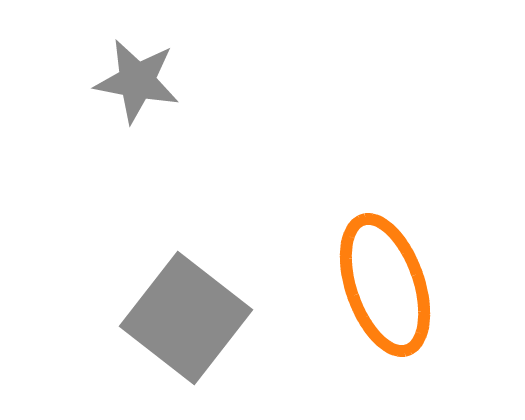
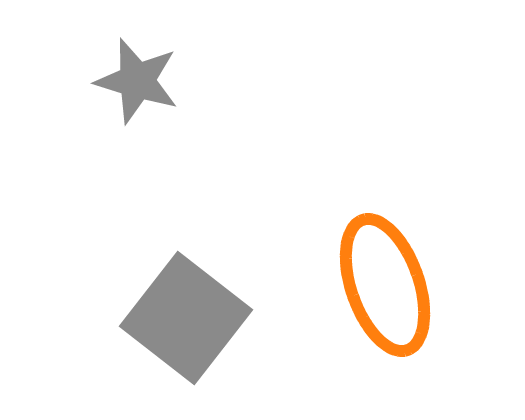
gray star: rotated 6 degrees clockwise
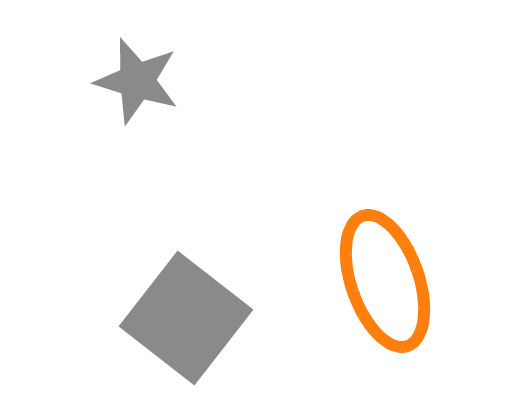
orange ellipse: moved 4 px up
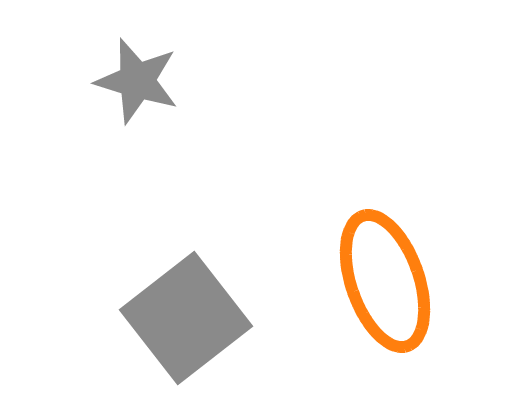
gray square: rotated 14 degrees clockwise
